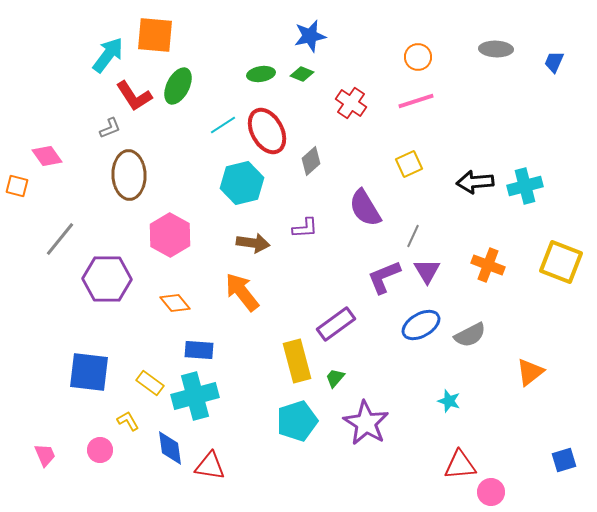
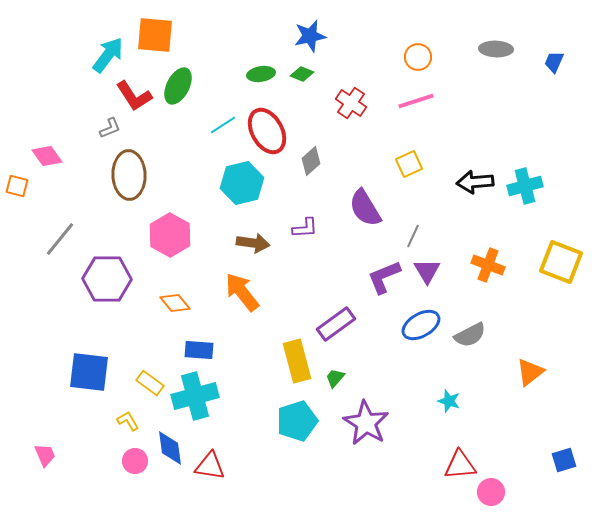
pink circle at (100, 450): moved 35 px right, 11 px down
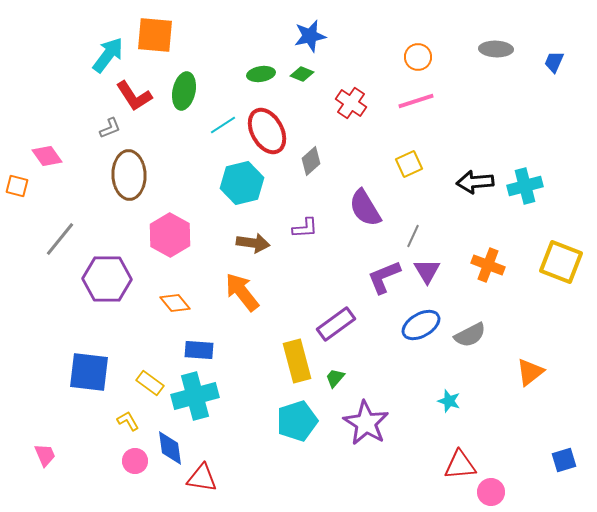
green ellipse at (178, 86): moved 6 px right, 5 px down; rotated 15 degrees counterclockwise
red triangle at (210, 466): moved 8 px left, 12 px down
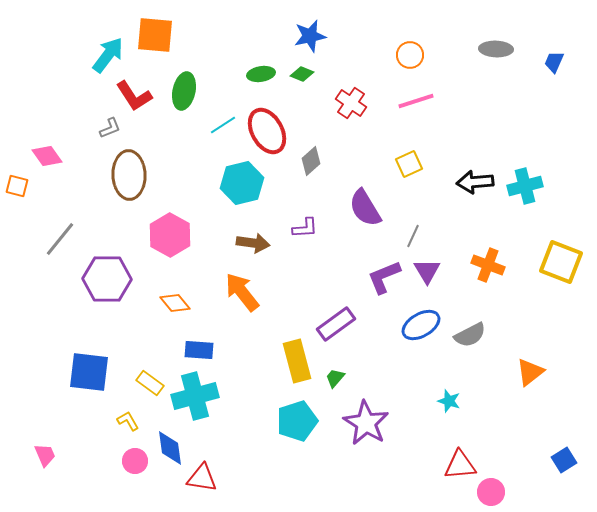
orange circle at (418, 57): moved 8 px left, 2 px up
blue square at (564, 460): rotated 15 degrees counterclockwise
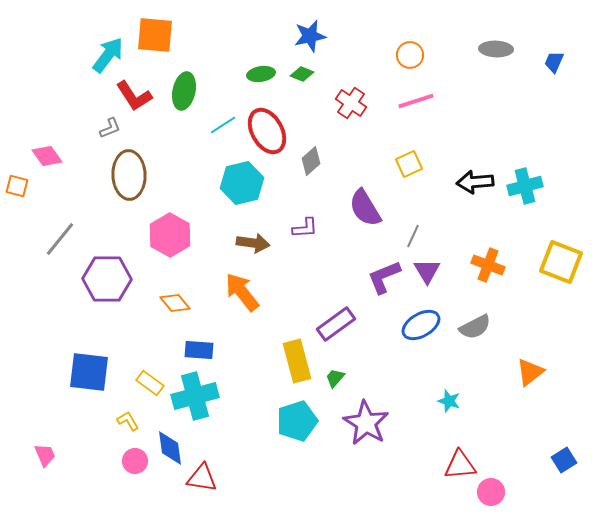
gray semicircle at (470, 335): moved 5 px right, 8 px up
